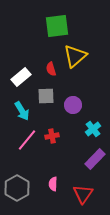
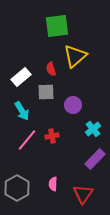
gray square: moved 4 px up
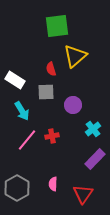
white rectangle: moved 6 px left, 3 px down; rotated 72 degrees clockwise
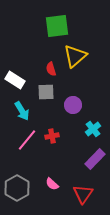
pink semicircle: moved 1 px left; rotated 48 degrees counterclockwise
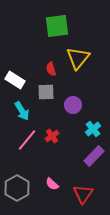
yellow triangle: moved 3 px right, 2 px down; rotated 10 degrees counterclockwise
red cross: rotated 24 degrees counterclockwise
purple rectangle: moved 1 px left, 3 px up
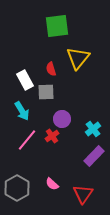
white rectangle: moved 10 px right; rotated 30 degrees clockwise
purple circle: moved 11 px left, 14 px down
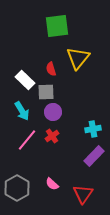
white rectangle: rotated 18 degrees counterclockwise
purple circle: moved 9 px left, 7 px up
cyan cross: rotated 28 degrees clockwise
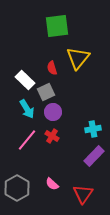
red semicircle: moved 1 px right, 1 px up
gray square: rotated 24 degrees counterclockwise
cyan arrow: moved 5 px right, 2 px up
red cross: rotated 24 degrees counterclockwise
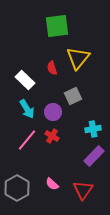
gray square: moved 27 px right, 4 px down
red triangle: moved 4 px up
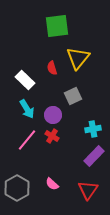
purple circle: moved 3 px down
red triangle: moved 5 px right
